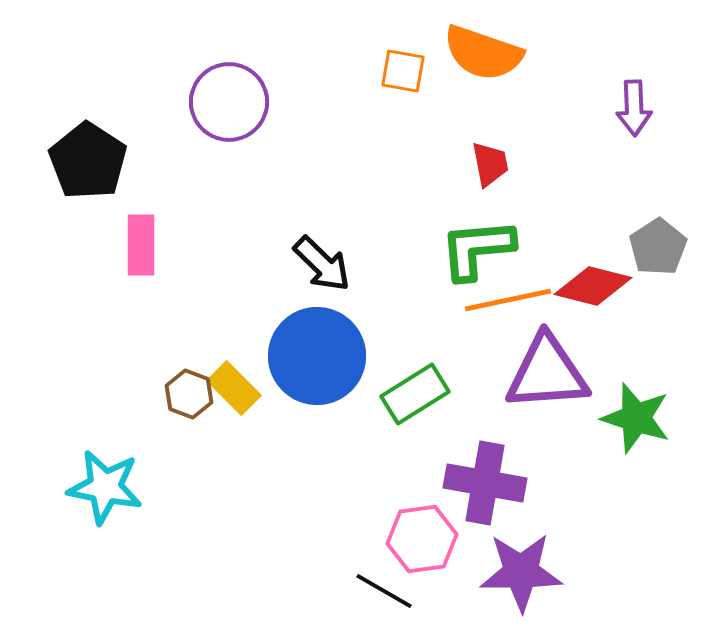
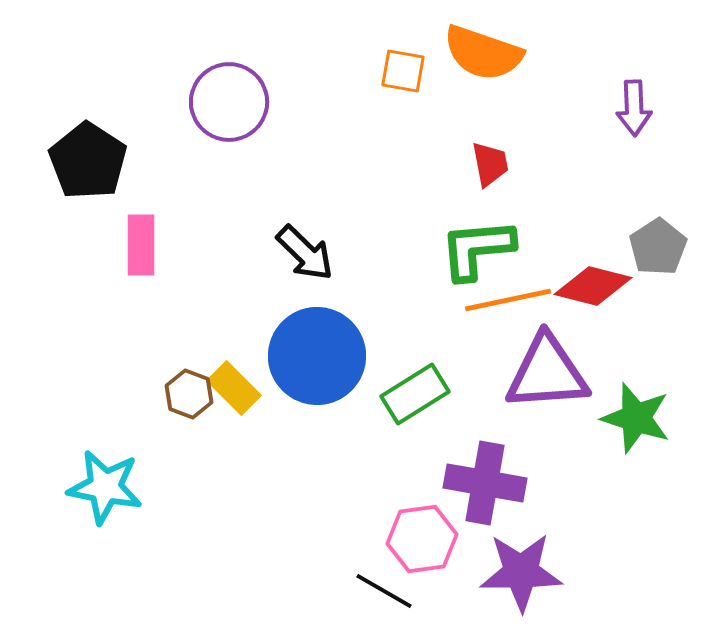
black arrow: moved 17 px left, 11 px up
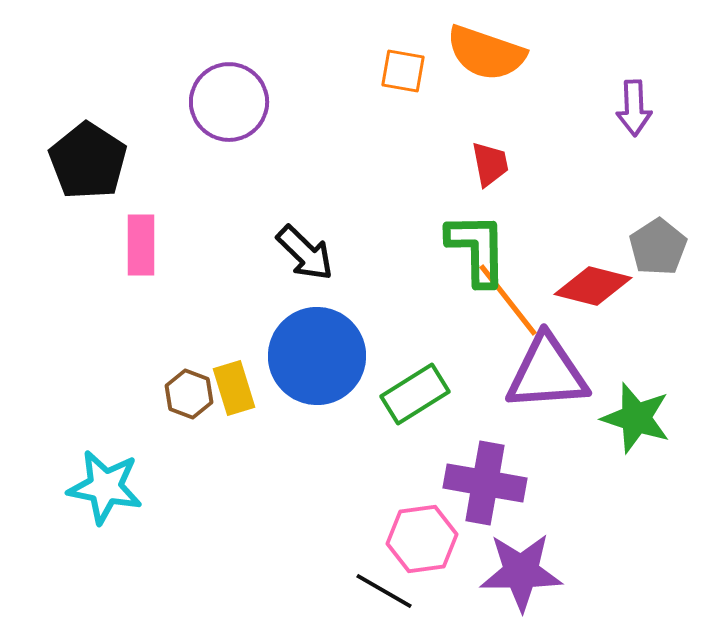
orange semicircle: moved 3 px right
green L-shape: rotated 94 degrees clockwise
orange line: rotated 64 degrees clockwise
yellow rectangle: rotated 28 degrees clockwise
